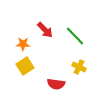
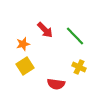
orange star: rotated 16 degrees counterclockwise
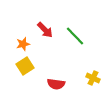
yellow cross: moved 14 px right, 11 px down
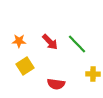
red arrow: moved 5 px right, 12 px down
green line: moved 2 px right, 8 px down
orange star: moved 4 px left, 3 px up; rotated 16 degrees clockwise
yellow cross: moved 4 px up; rotated 24 degrees counterclockwise
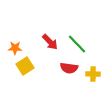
orange star: moved 4 px left, 7 px down
red semicircle: moved 13 px right, 16 px up
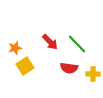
orange star: rotated 16 degrees counterclockwise
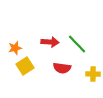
red arrow: rotated 42 degrees counterclockwise
red semicircle: moved 7 px left
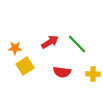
red arrow: rotated 36 degrees counterclockwise
orange star: rotated 16 degrees clockwise
red semicircle: moved 4 px down
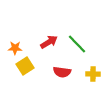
red arrow: moved 1 px left
